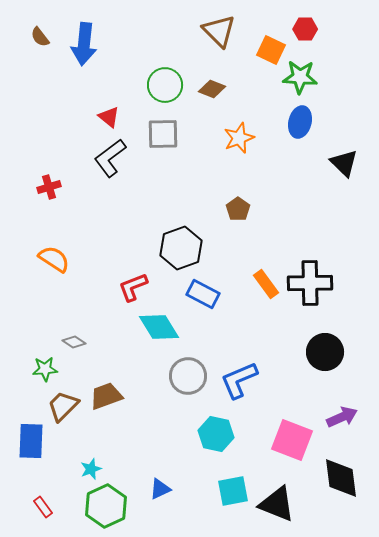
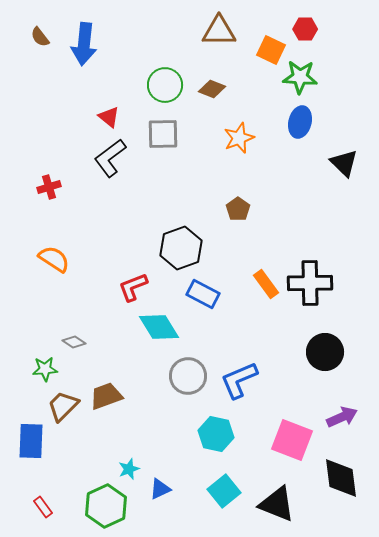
brown triangle at (219, 31): rotated 45 degrees counterclockwise
cyan star at (91, 469): moved 38 px right
cyan square at (233, 491): moved 9 px left; rotated 28 degrees counterclockwise
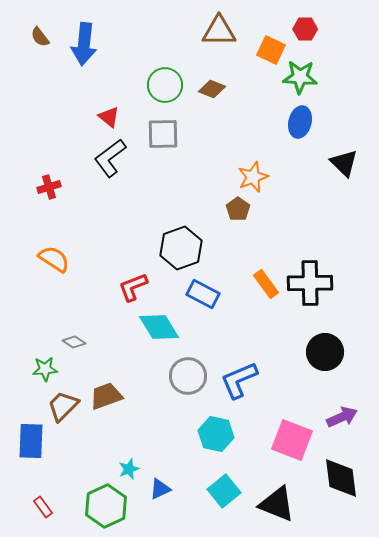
orange star at (239, 138): moved 14 px right, 39 px down
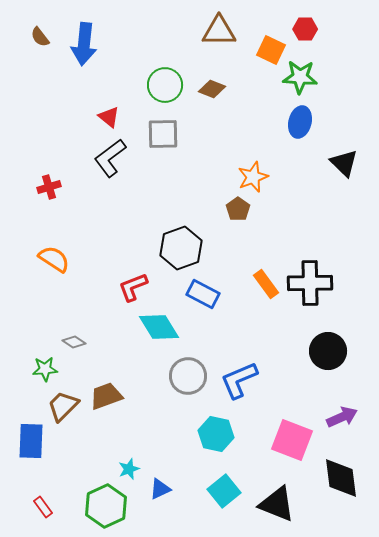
black circle at (325, 352): moved 3 px right, 1 px up
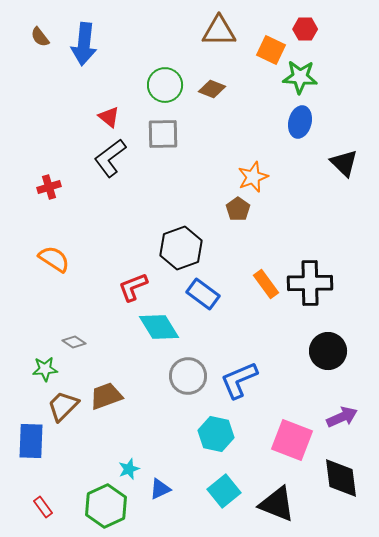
blue rectangle at (203, 294): rotated 8 degrees clockwise
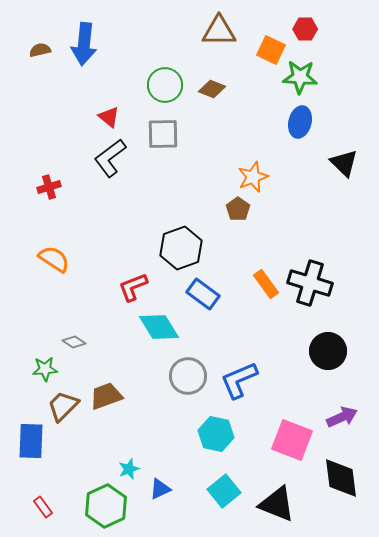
brown semicircle at (40, 37): moved 13 px down; rotated 115 degrees clockwise
black cross at (310, 283): rotated 18 degrees clockwise
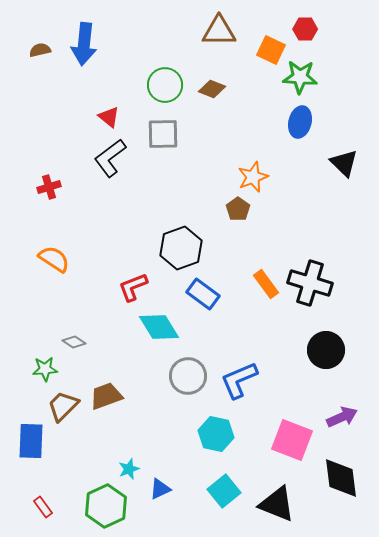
black circle at (328, 351): moved 2 px left, 1 px up
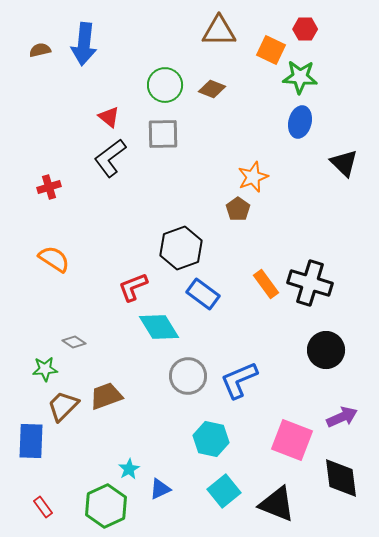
cyan hexagon at (216, 434): moved 5 px left, 5 px down
cyan star at (129, 469): rotated 10 degrees counterclockwise
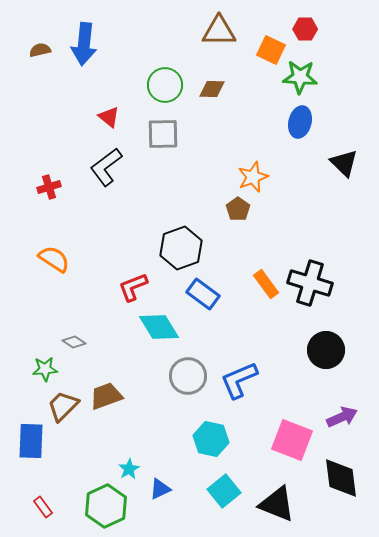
brown diamond at (212, 89): rotated 20 degrees counterclockwise
black L-shape at (110, 158): moved 4 px left, 9 px down
